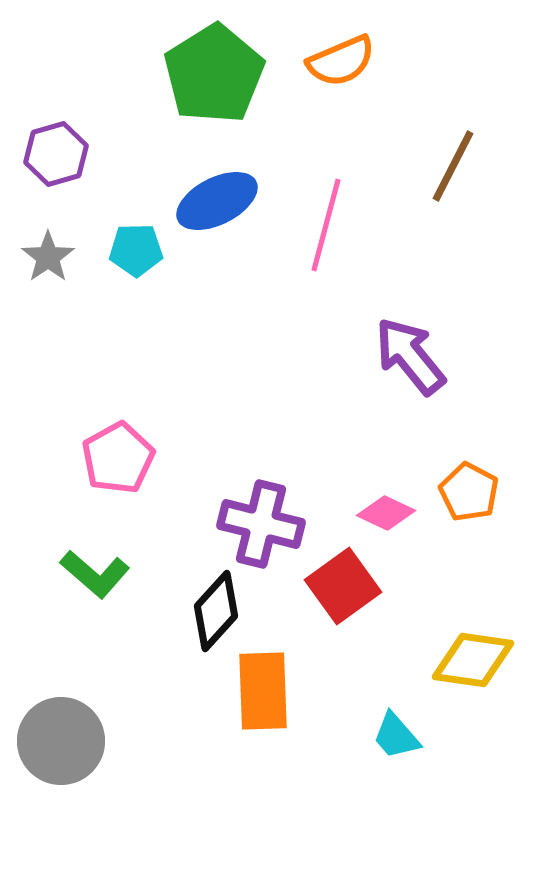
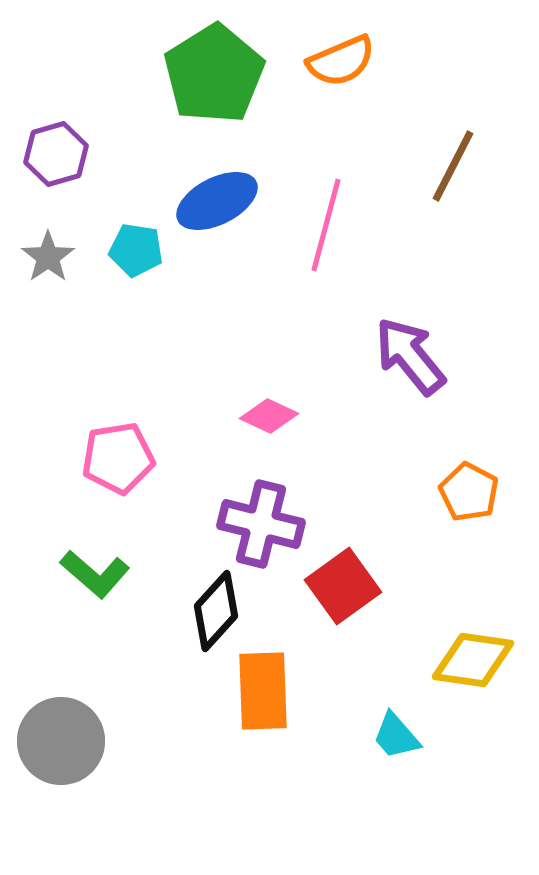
cyan pentagon: rotated 10 degrees clockwise
pink pentagon: rotated 20 degrees clockwise
pink diamond: moved 117 px left, 97 px up
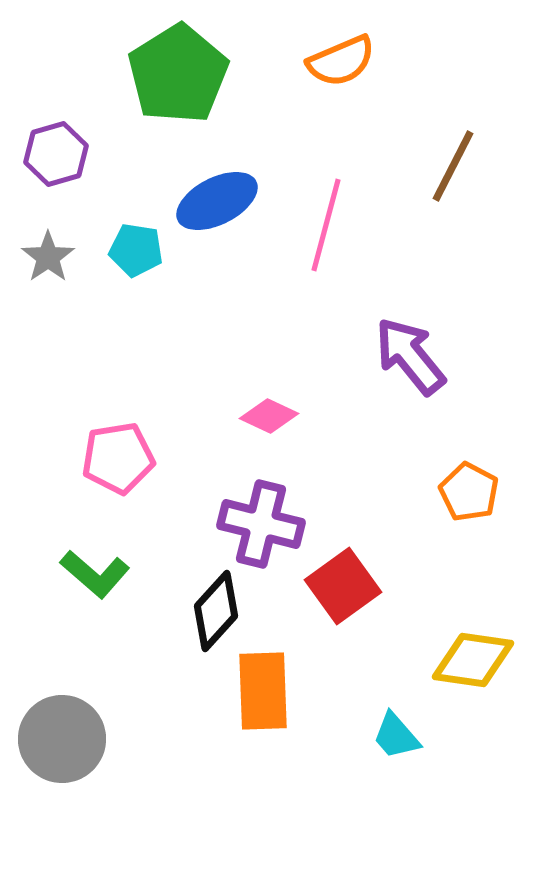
green pentagon: moved 36 px left
gray circle: moved 1 px right, 2 px up
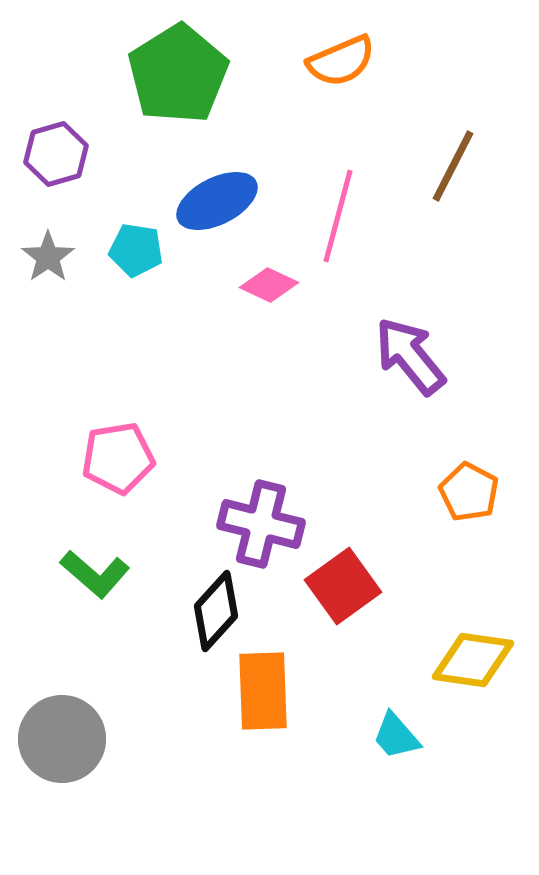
pink line: moved 12 px right, 9 px up
pink diamond: moved 131 px up
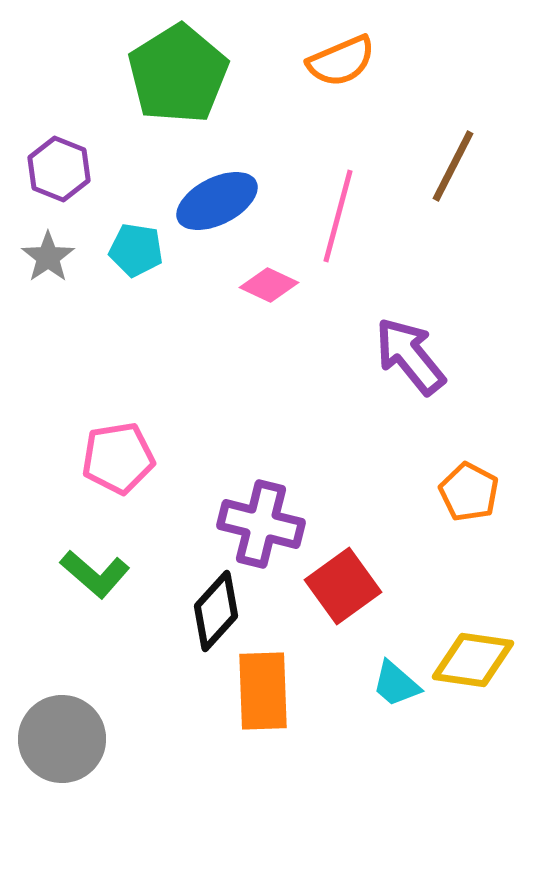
purple hexagon: moved 3 px right, 15 px down; rotated 22 degrees counterclockwise
cyan trapezoid: moved 52 px up; rotated 8 degrees counterclockwise
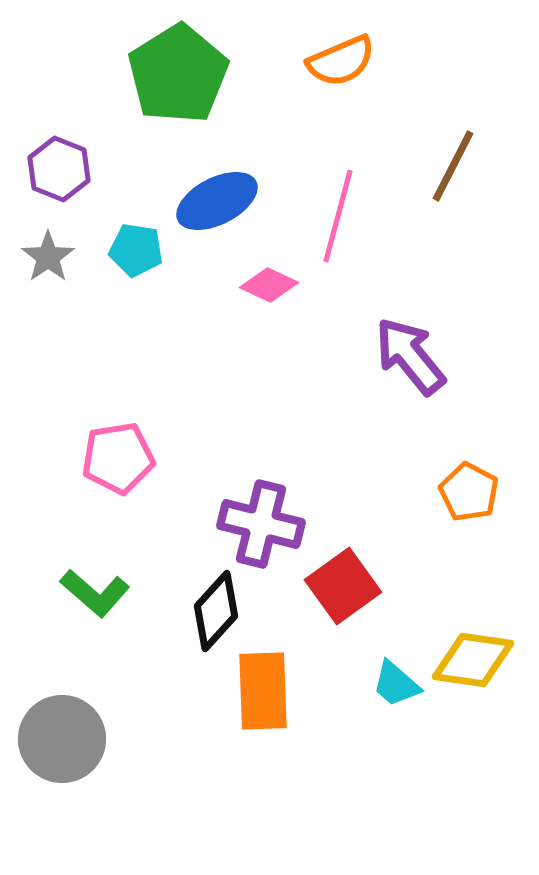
green L-shape: moved 19 px down
